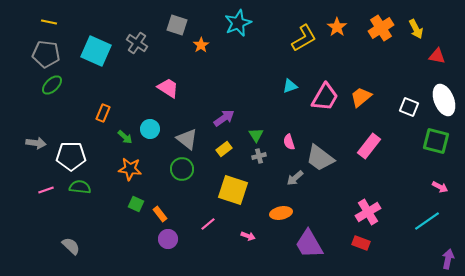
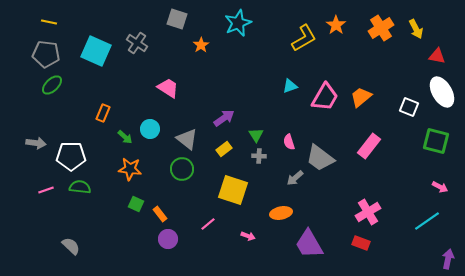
gray square at (177, 25): moved 6 px up
orange star at (337, 27): moved 1 px left, 2 px up
white ellipse at (444, 100): moved 2 px left, 8 px up; rotated 8 degrees counterclockwise
gray cross at (259, 156): rotated 16 degrees clockwise
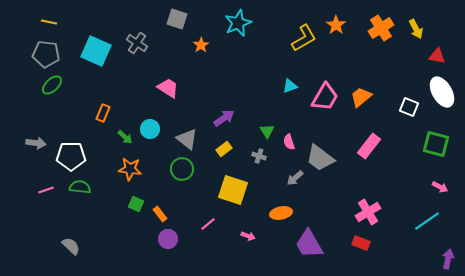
green triangle at (256, 135): moved 11 px right, 4 px up
green square at (436, 141): moved 3 px down
gray cross at (259, 156): rotated 16 degrees clockwise
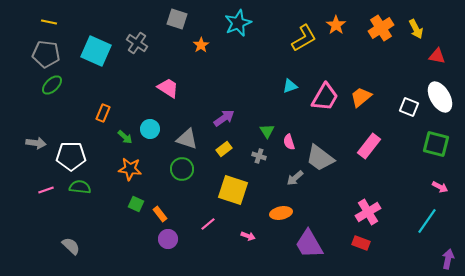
white ellipse at (442, 92): moved 2 px left, 5 px down
gray triangle at (187, 139): rotated 20 degrees counterclockwise
cyan line at (427, 221): rotated 20 degrees counterclockwise
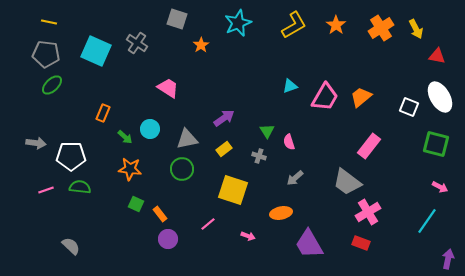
yellow L-shape at (304, 38): moved 10 px left, 13 px up
gray triangle at (187, 139): rotated 30 degrees counterclockwise
gray trapezoid at (320, 158): moved 27 px right, 24 px down
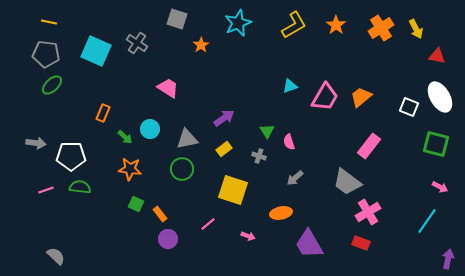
gray semicircle at (71, 246): moved 15 px left, 10 px down
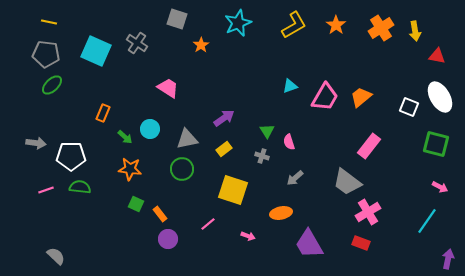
yellow arrow at (416, 29): moved 1 px left, 2 px down; rotated 18 degrees clockwise
gray cross at (259, 156): moved 3 px right
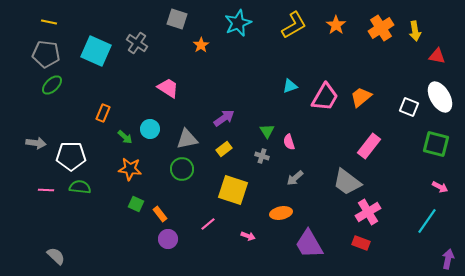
pink line at (46, 190): rotated 21 degrees clockwise
